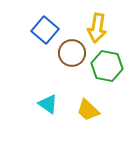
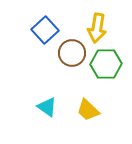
blue square: rotated 8 degrees clockwise
green hexagon: moved 1 px left, 2 px up; rotated 12 degrees counterclockwise
cyan triangle: moved 1 px left, 3 px down
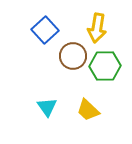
brown circle: moved 1 px right, 3 px down
green hexagon: moved 1 px left, 2 px down
cyan triangle: rotated 20 degrees clockwise
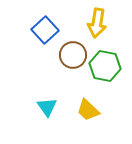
yellow arrow: moved 5 px up
brown circle: moved 1 px up
green hexagon: rotated 12 degrees clockwise
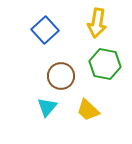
brown circle: moved 12 px left, 21 px down
green hexagon: moved 2 px up
cyan triangle: rotated 15 degrees clockwise
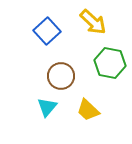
yellow arrow: moved 4 px left, 1 px up; rotated 56 degrees counterclockwise
blue square: moved 2 px right, 1 px down
green hexagon: moved 5 px right, 1 px up
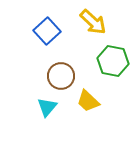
green hexagon: moved 3 px right, 2 px up
yellow trapezoid: moved 9 px up
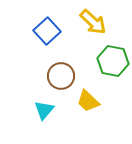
cyan triangle: moved 3 px left, 3 px down
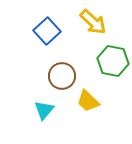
brown circle: moved 1 px right
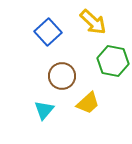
blue square: moved 1 px right, 1 px down
yellow trapezoid: moved 2 px down; rotated 85 degrees counterclockwise
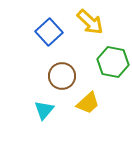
yellow arrow: moved 3 px left
blue square: moved 1 px right
green hexagon: moved 1 px down
